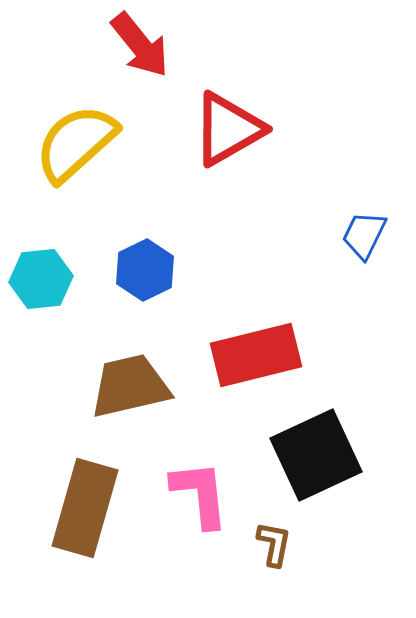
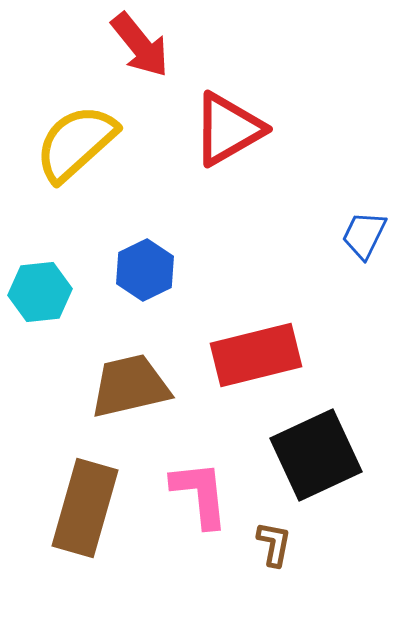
cyan hexagon: moved 1 px left, 13 px down
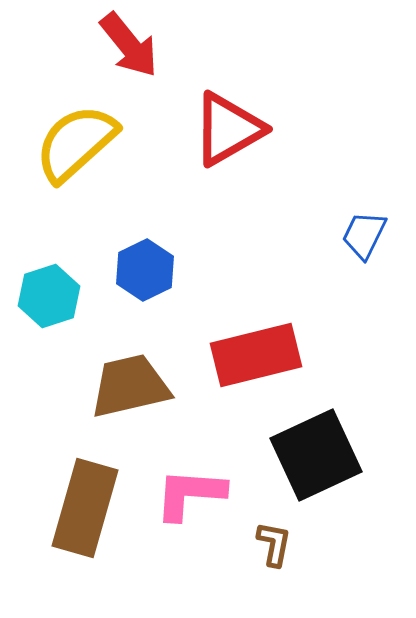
red arrow: moved 11 px left
cyan hexagon: moved 9 px right, 4 px down; rotated 12 degrees counterclockwise
pink L-shape: moved 10 px left; rotated 80 degrees counterclockwise
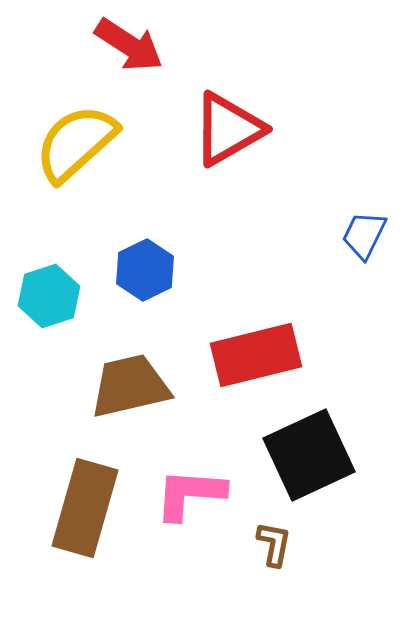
red arrow: rotated 18 degrees counterclockwise
black square: moved 7 px left
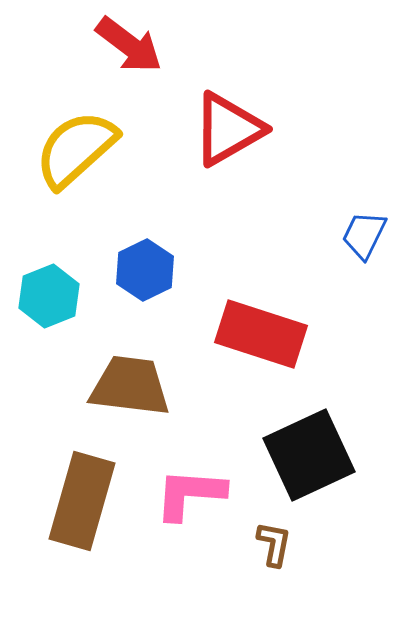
red arrow: rotated 4 degrees clockwise
yellow semicircle: moved 6 px down
cyan hexagon: rotated 4 degrees counterclockwise
red rectangle: moved 5 px right, 21 px up; rotated 32 degrees clockwise
brown trapezoid: rotated 20 degrees clockwise
brown rectangle: moved 3 px left, 7 px up
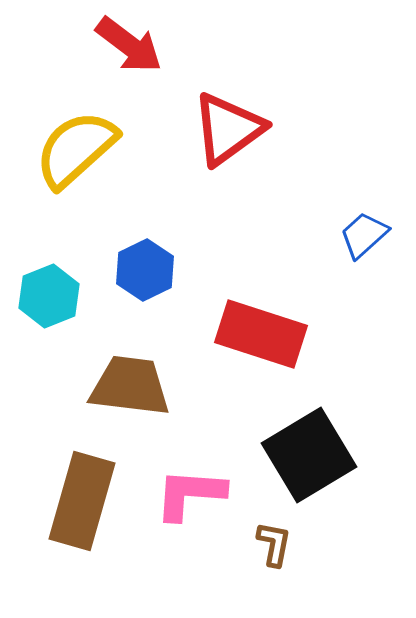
red triangle: rotated 6 degrees counterclockwise
blue trapezoid: rotated 22 degrees clockwise
black square: rotated 6 degrees counterclockwise
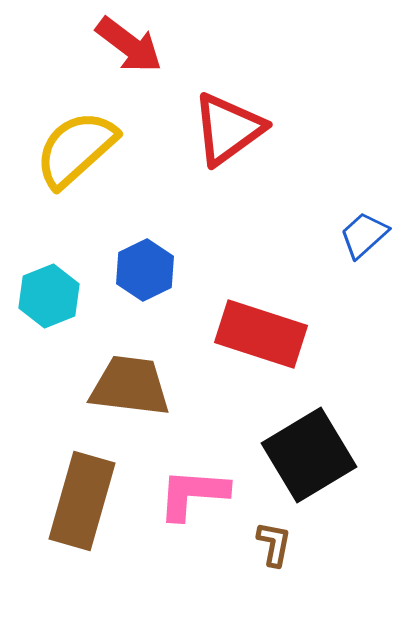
pink L-shape: moved 3 px right
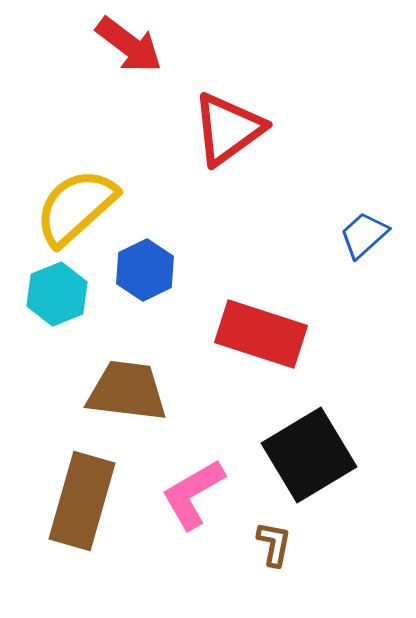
yellow semicircle: moved 58 px down
cyan hexagon: moved 8 px right, 2 px up
brown trapezoid: moved 3 px left, 5 px down
pink L-shape: rotated 34 degrees counterclockwise
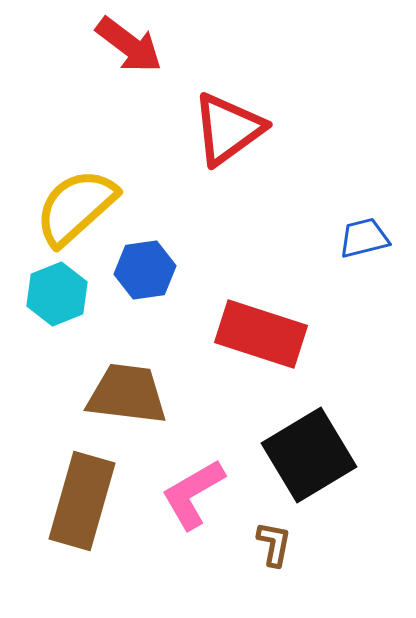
blue trapezoid: moved 3 px down; rotated 28 degrees clockwise
blue hexagon: rotated 18 degrees clockwise
brown trapezoid: moved 3 px down
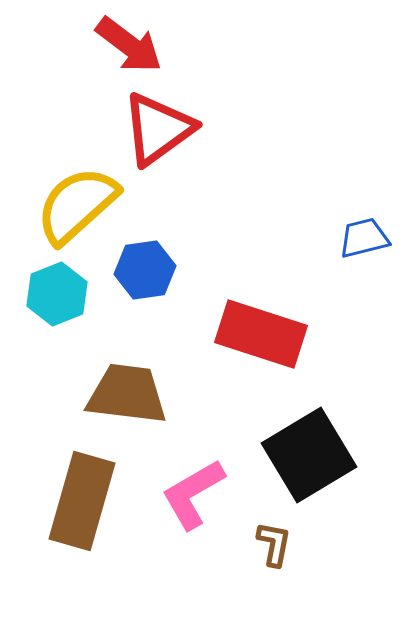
red triangle: moved 70 px left
yellow semicircle: moved 1 px right, 2 px up
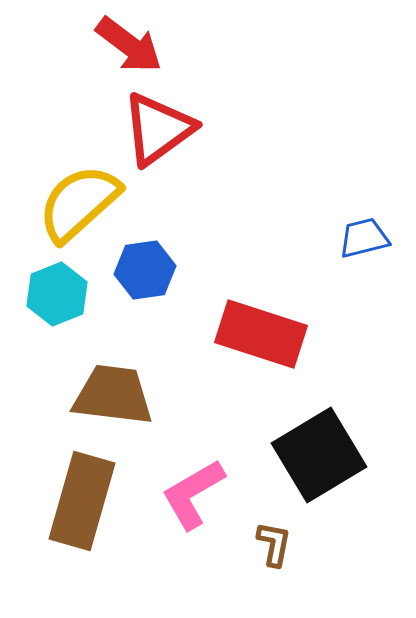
yellow semicircle: moved 2 px right, 2 px up
brown trapezoid: moved 14 px left, 1 px down
black square: moved 10 px right
